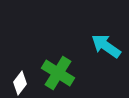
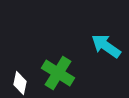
white diamond: rotated 25 degrees counterclockwise
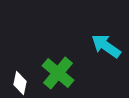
green cross: rotated 8 degrees clockwise
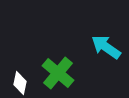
cyan arrow: moved 1 px down
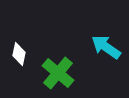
white diamond: moved 1 px left, 29 px up
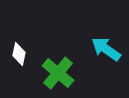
cyan arrow: moved 2 px down
